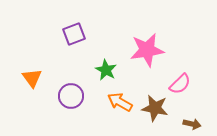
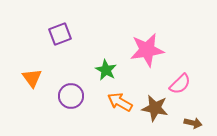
purple square: moved 14 px left
brown arrow: moved 1 px right, 1 px up
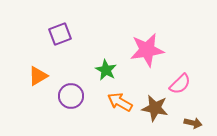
orange triangle: moved 6 px right, 2 px up; rotated 35 degrees clockwise
